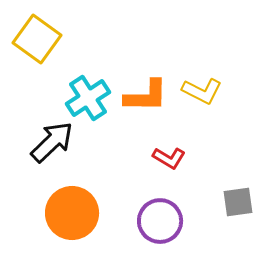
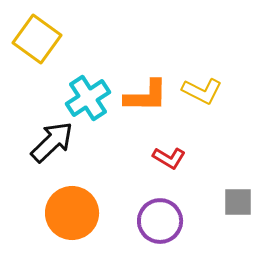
gray square: rotated 8 degrees clockwise
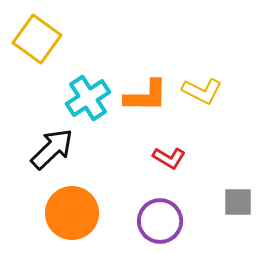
black arrow: moved 7 px down
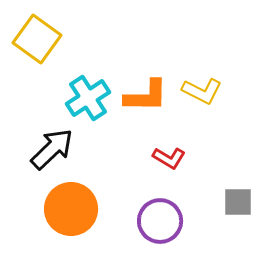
orange circle: moved 1 px left, 4 px up
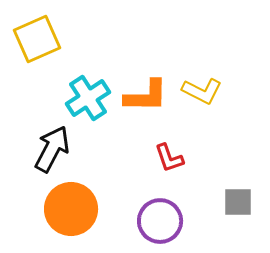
yellow square: rotated 30 degrees clockwise
black arrow: rotated 18 degrees counterclockwise
red L-shape: rotated 40 degrees clockwise
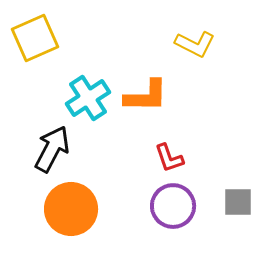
yellow square: moved 2 px left, 1 px up
yellow L-shape: moved 7 px left, 47 px up
purple circle: moved 13 px right, 15 px up
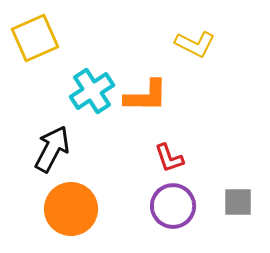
cyan cross: moved 4 px right, 7 px up
